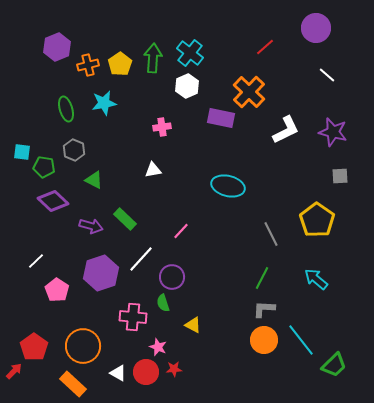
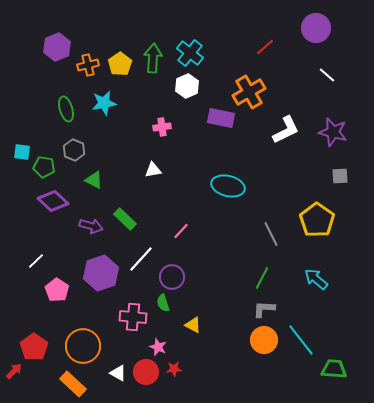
orange cross at (249, 92): rotated 16 degrees clockwise
green trapezoid at (334, 365): moved 4 px down; rotated 132 degrees counterclockwise
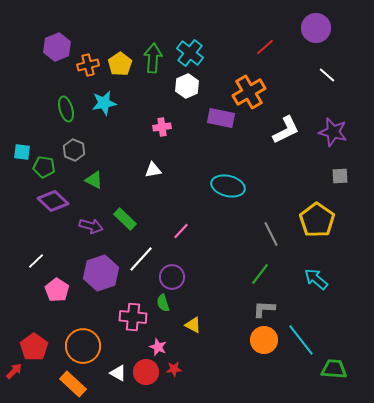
green line at (262, 278): moved 2 px left, 4 px up; rotated 10 degrees clockwise
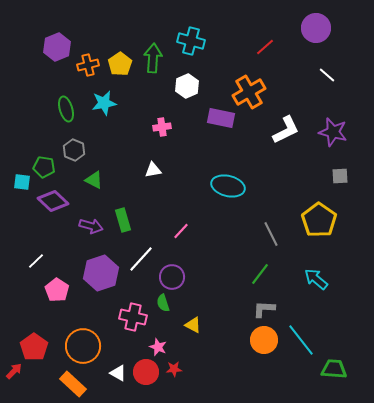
cyan cross at (190, 53): moved 1 px right, 12 px up; rotated 24 degrees counterclockwise
cyan square at (22, 152): moved 30 px down
green rectangle at (125, 219): moved 2 px left, 1 px down; rotated 30 degrees clockwise
yellow pentagon at (317, 220): moved 2 px right
pink cross at (133, 317): rotated 8 degrees clockwise
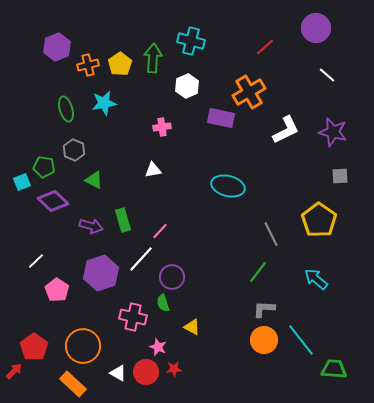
cyan square at (22, 182): rotated 30 degrees counterclockwise
pink line at (181, 231): moved 21 px left
green line at (260, 274): moved 2 px left, 2 px up
yellow triangle at (193, 325): moved 1 px left, 2 px down
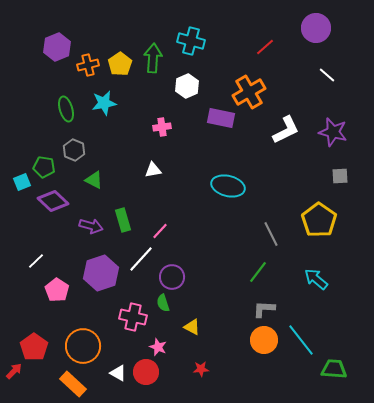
red star at (174, 369): moved 27 px right
